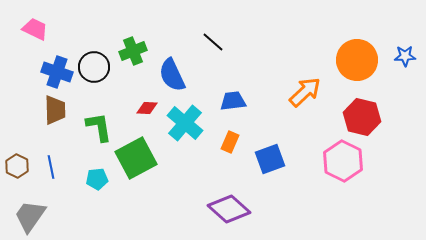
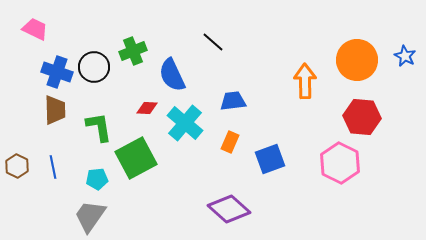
blue star: rotated 30 degrees clockwise
orange arrow: moved 11 px up; rotated 48 degrees counterclockwise
red hexagon: rotated 9 degrees counterclockwise
pink hexagon: moved 3 px left, 2 px down
blue line: moved 2 px right
gray trapezoid: moved 60 px right
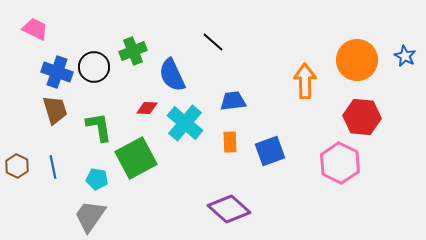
brown trapezoid: rotated 16 degrees counterclockwise
orange rectangle: rotated 25 degrees counterclockwise
blue square: moved 8 px up
cyan pentagon: rotated 15 degrees clockwise
